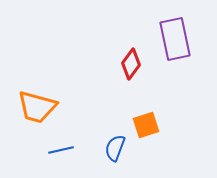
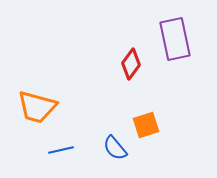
blue semicircle: rotated 60 degrees counterclockwise
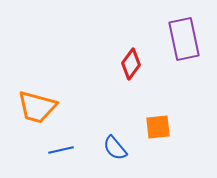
purple rectangle: moved 9 px right
orange square: moved 12 px right, 2 px down; rotated 12 degrees clockwise
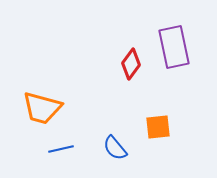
purple rectangle: moved 10 px left, 8 px down
orange trapezoid: moved 5 px right, 1 px down
blue line: moved 1 px up
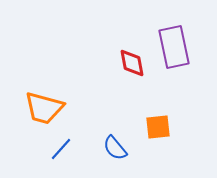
red diamond: moved 1 px right, 1 px up; rotated 48 degrees counterclockwise
orange trapezoid: moved 2 px right
blue line: rotated 35 degrees counterclockwise
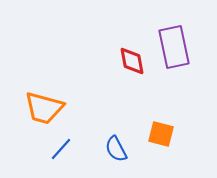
red diamond: moved 2 px up
orange square: moved 3 px right, 7 px down; rotated 20 degrees clockwise
blue semicircle: moved 1 px right, 1 px down; rotated 12 degrees clockwise
